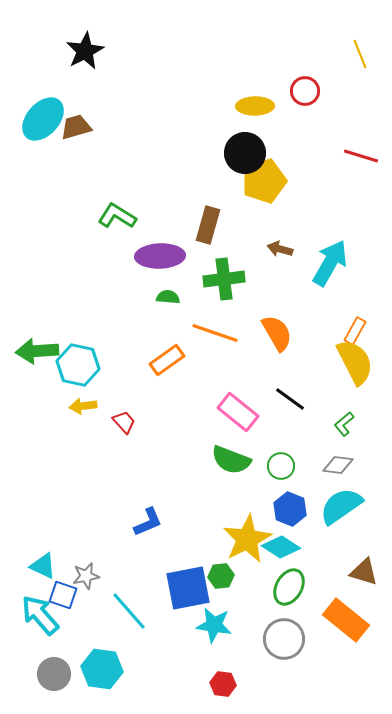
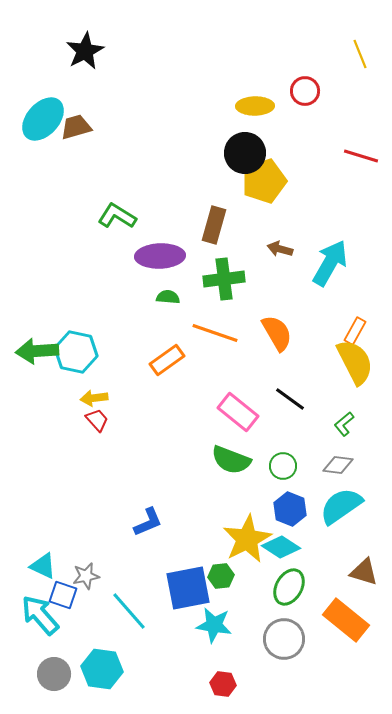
brown rectangle at (208, 225): moved 6 px right
cyan hexagon at (78, 365): moved 2 px left, 13 px up
yellow arrow at (83, 406): moved 11 px right, 8 px up
red trapezoid at (124, 422): moved 27 px left, 2 px up
green circle at (281, 466): moved 2 px right
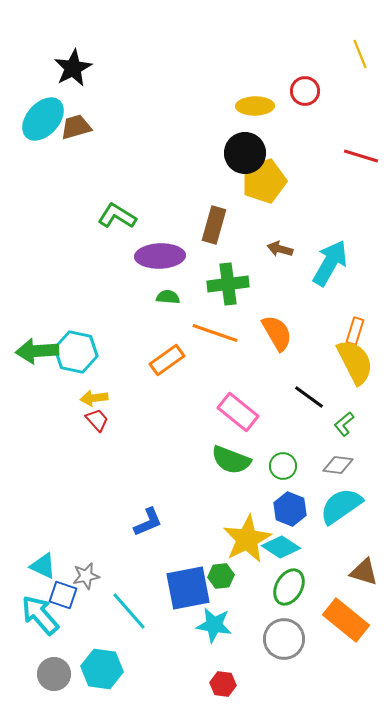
black star at (85, 51): moved 12 px left, 17 px down
green cross at (224, 279): moved 4 px right, 5 px down
orange rectangle at (355, 331): rotated 12 degrees counterclockwise
black line at (290, 399): moved 19 px right, 2 px up
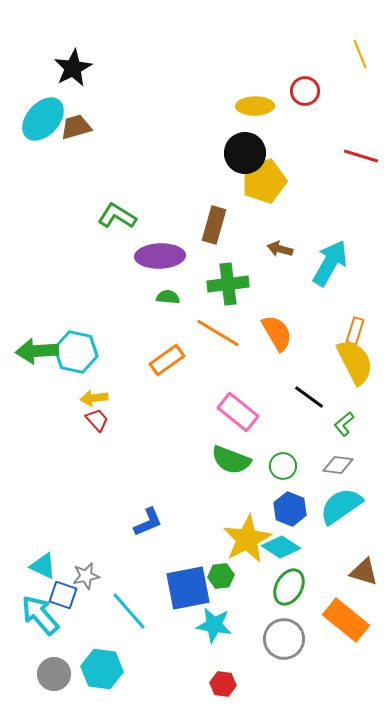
orange line at (215, 333): moved 3 px right; rotated 12 degrees clockwise
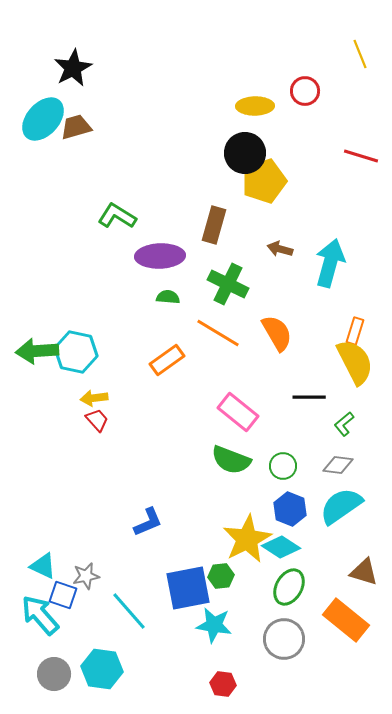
cyan arrow at (330, 263): rotated 15 degrees counterclockwise
green cross at (228, 284): rotated 33 degrees clockwise
black line at (309, 397): rotated 36 degrees counterclockwise
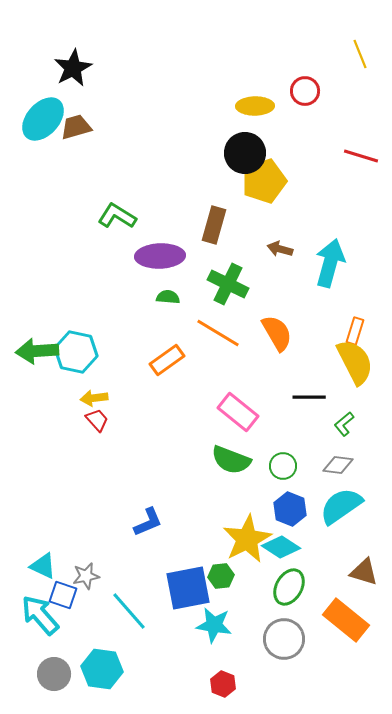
red hexagon at (223, 684): rotated 15 degrees clockwise
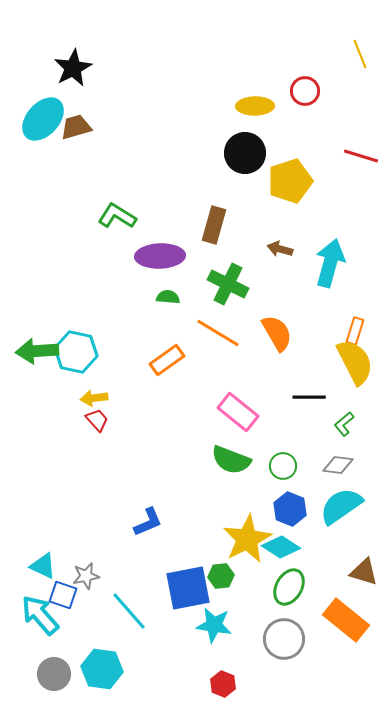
yellow pentagon at (264, 181): moved 26 px right
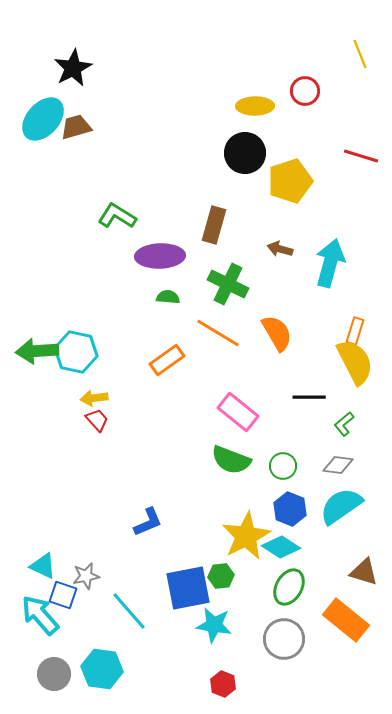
yellow star at (247, 539): moved 1 px left, 3 px up
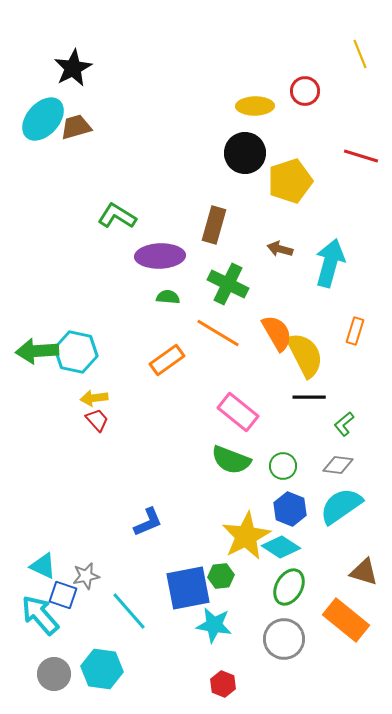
yellow semicircle at (355, 362): moved 50 px left, 7 px up
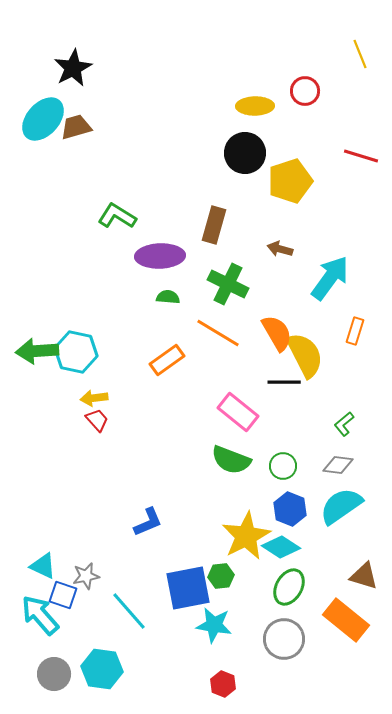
cyan arrow at (330, 263): moved 15 px down; rotated 21 degrees clockwise
black line at (309, 397): moved 25 px left, 15 px up
brown triangle at (364, 572): moved 4 px down
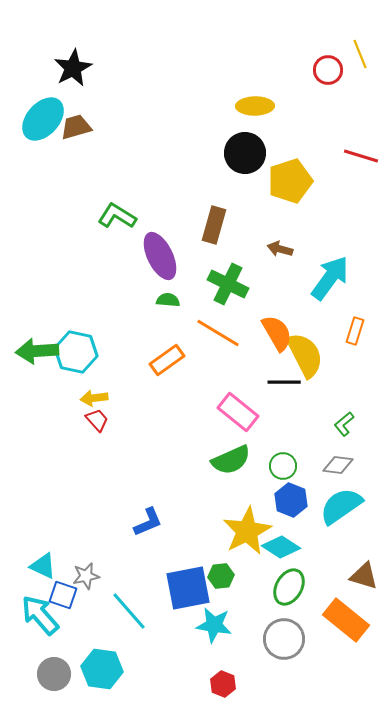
red circle at (305, 91): moved 23 px right, 21 px up
purple ellipse at (160, 256): rotated 66 degrees clockwise
green semicircle at (168, 297): moved 3 px down
green semicircle at (231, 460): rotated 45 degrees counterclockwise
blue hexagon at (290, 509): moved 1 px right, 9 px up
yellow star at (246, 536): moved 1 px right, 5 px up
